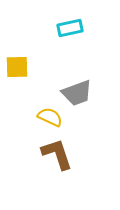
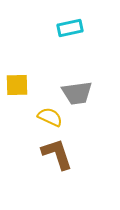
yellow square: moved 18 px down
gray trapezoid: rotated 12 degrees clockwise
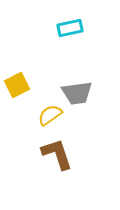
yellow square: rotated 25 degrees counterclockwise
yellow semicircle: moved 2 px up; rotated 60 degrees counterclockwise
